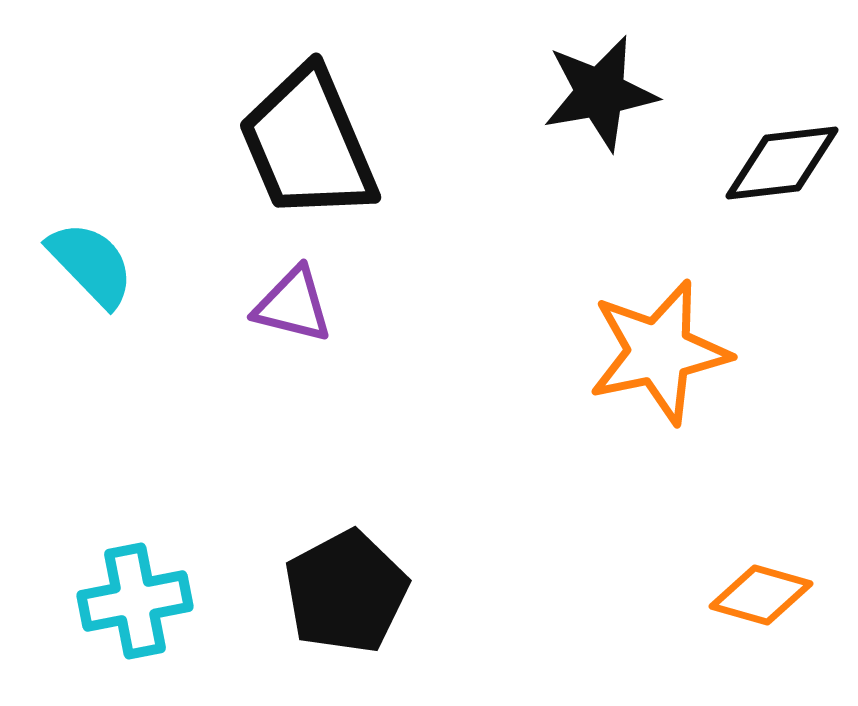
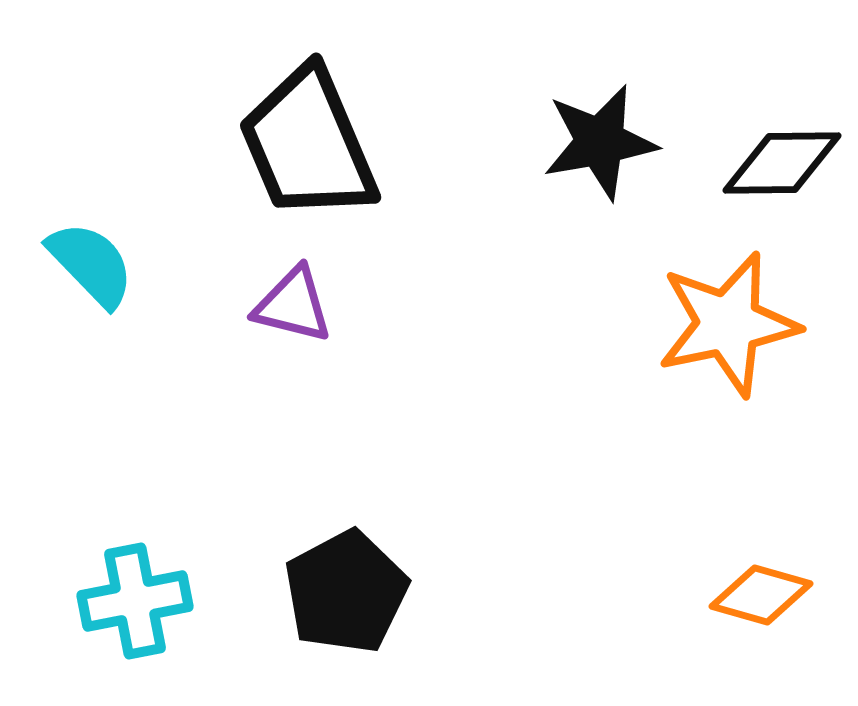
black star: moved 49 px down
black diamond: rotated 6 degrees clockwise
orange star: moved 69 px right, 28 px up
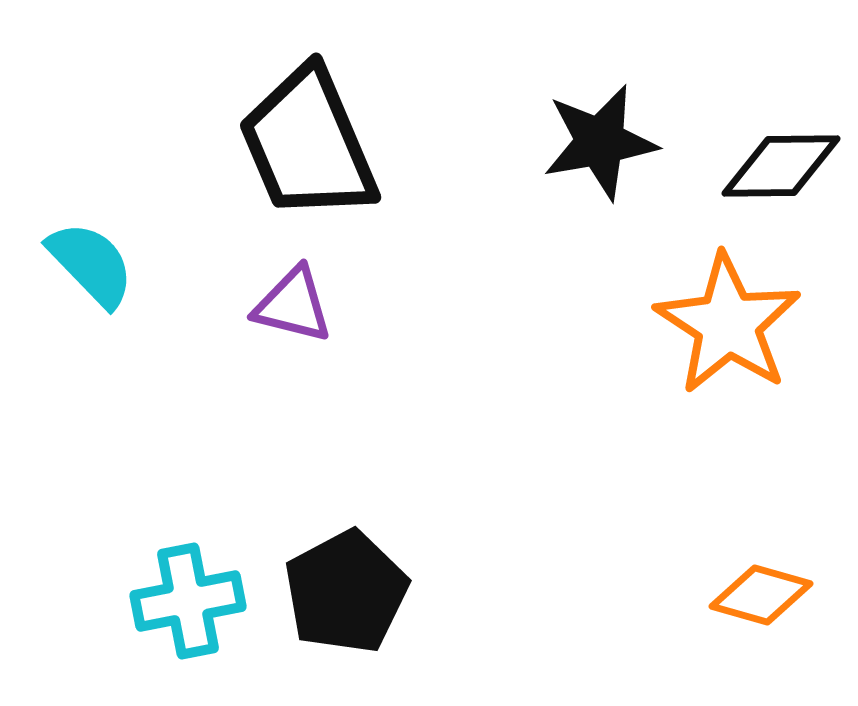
black diamond: moved 1 px left, 3 px down
orange star: rotated 27 degrees counterclockwise
cyan cross: moved 53 px right
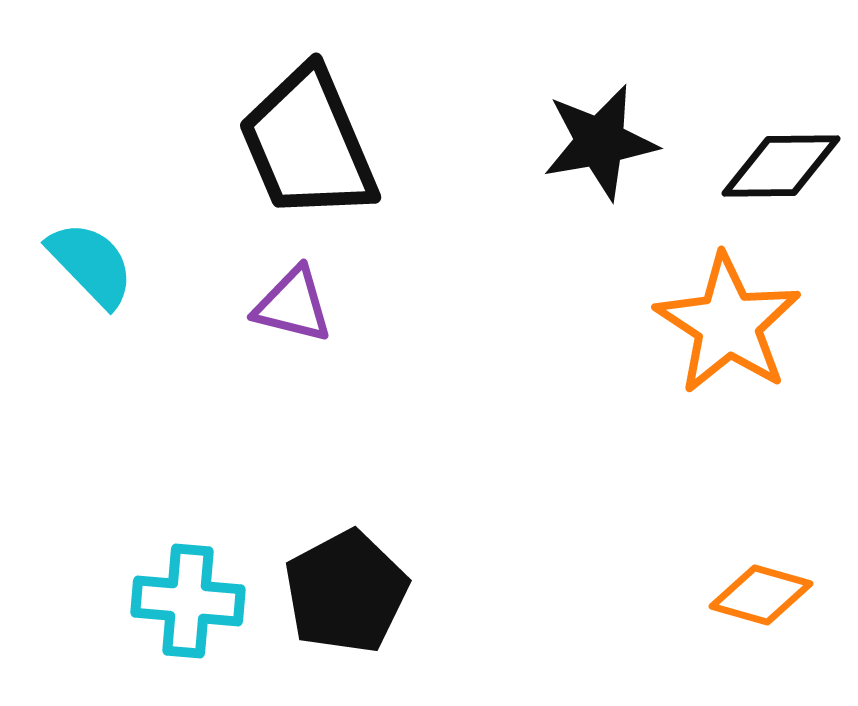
cyan cross: rotated 16 degrees clockwise
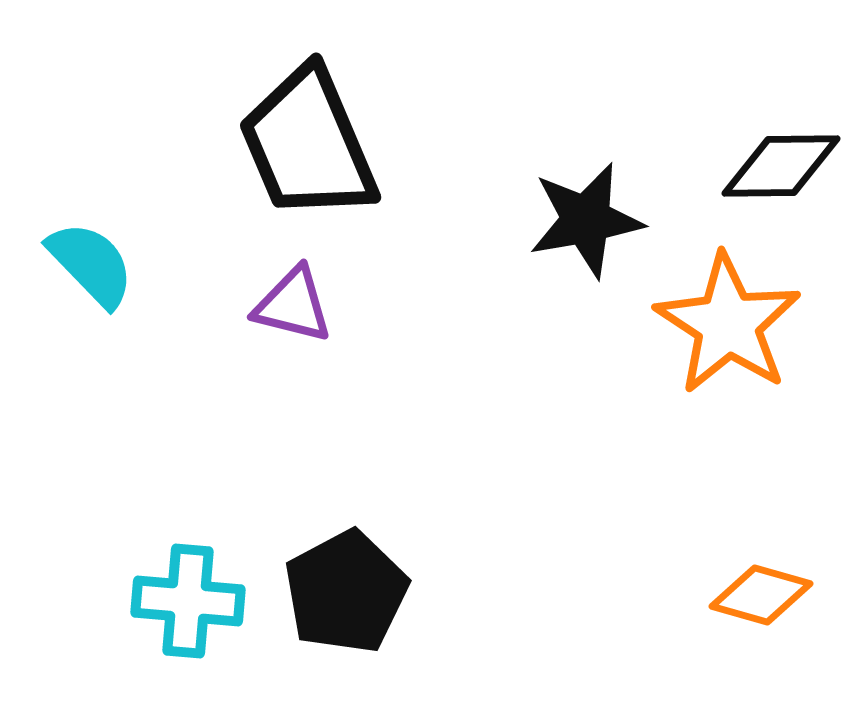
black star: moved 14 px left, 78 px down
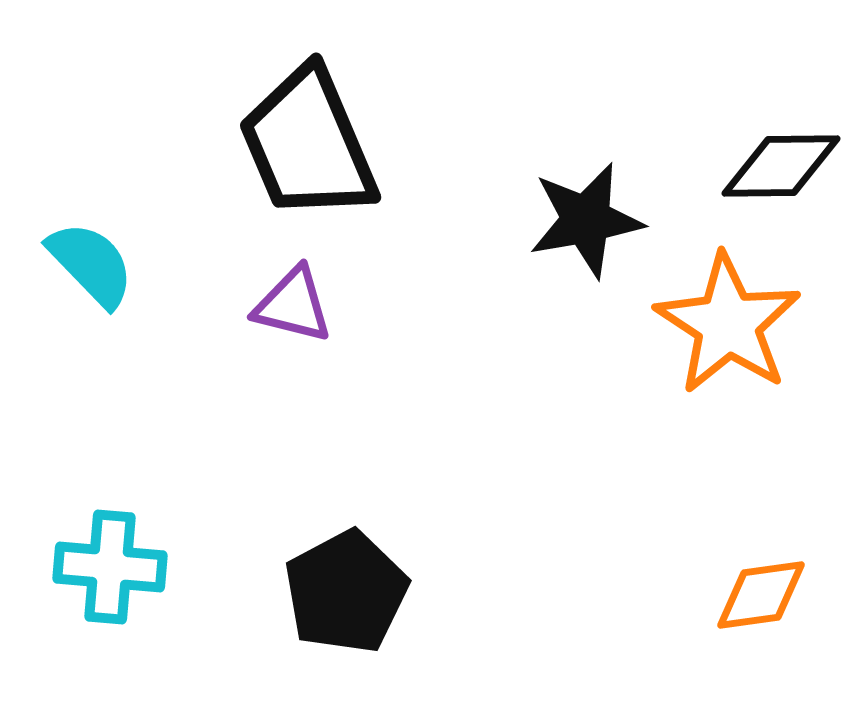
orange diamond: rotated 24 degrees counterclockwise
cyan cross: moved 78 px left, 34 px up
